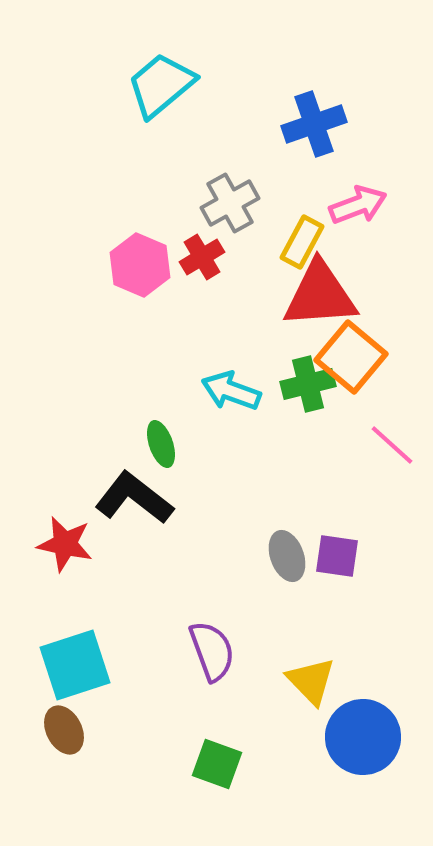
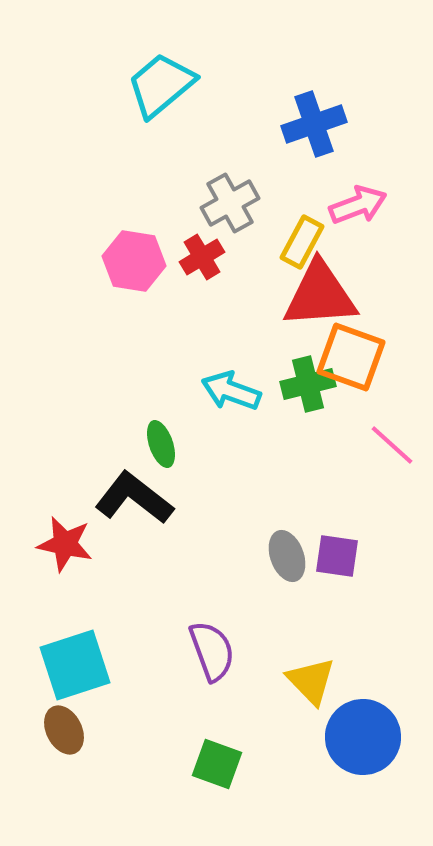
pink hexagon: moved 6 px left, 4 px up; rotated 14 degrees counterclockwise
orange square: rotated 20 degrees counterclockwise
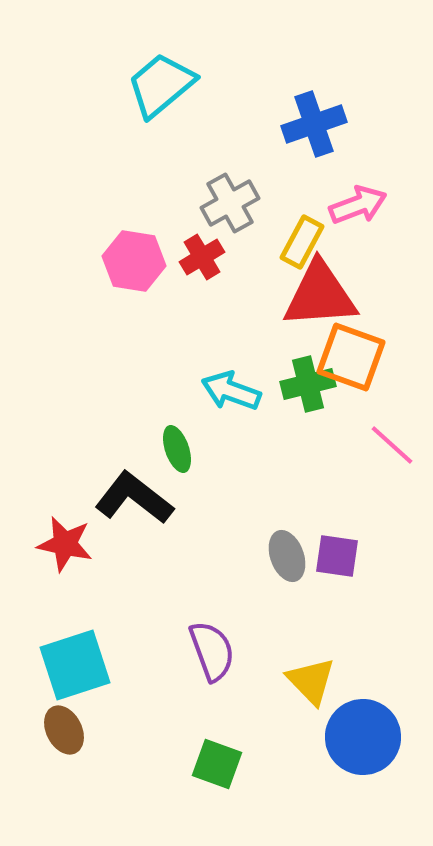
green ellipse: moved 16 px right, 5 px down
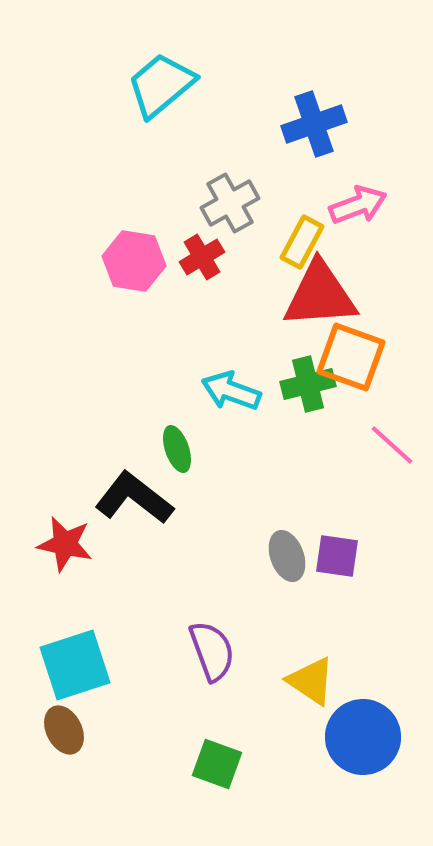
yellow triangle: rotated 12 degrees counterclockwise
